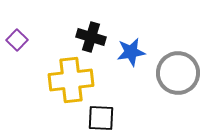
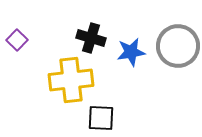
black cross: moved 1 px down
gray circle: moved 27 px up
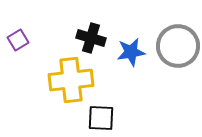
purple square: moved 1 px right; rotated 15 degrees clockwise
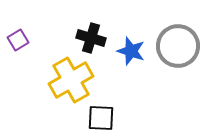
blue star: moved 1 px up; rotated 28 degrees clockwise
yellow cross: rotated 24 degrees counterclockwise
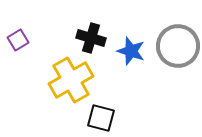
black square: rotated 12 degrees clockwise
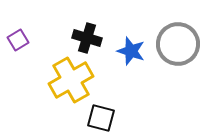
black cross: moved 4 px left
gray circle: moved 2 px up
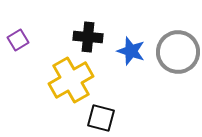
black cross: moved 1 px right, 1 px up; rotated 12 degrees counterclockwise
gray circle: moved 8 px down
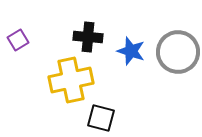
yellow cross: rotated 18 degrees clockwise
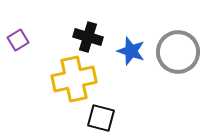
black cross: rotated 12 degrees clockwise
yellow cross: moved 3 px right, 1 px up
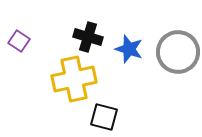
purple square: moved 1 px right, 1 px down; rotated 25 degrees counterclockwise
blue star: moved 2 px left, 2 px up
black square: moved 3 px right, 1 px up
